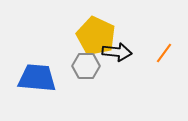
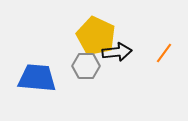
black arrow: rotated 12 degrees counterclockwise
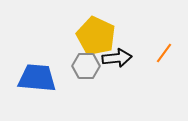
black arrow: moved 6 px down
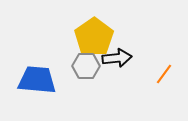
yellow pentagon: moved 2 px left, 1 px down; rotated 12 degrees clockwise
orange line: moved 21 px down
blue trapezoid: moved 2 px down
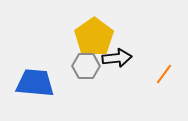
blue trapezoid: moved 2 px left, 3 px down
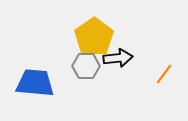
black arrow: moved 1 px right
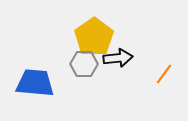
gray hexagon: moved 2 px left, 2 px up
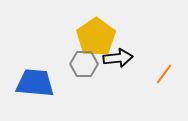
yellow pentagon: moved 2 px right
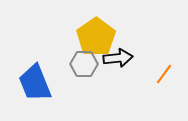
blue trapezoid: rotated 117 degrees counterclockwise
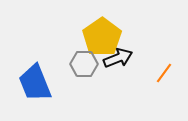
yellow pentagon: moved 6 px right
black arrow: rotated 16 degrees counterclockwise
orange line: moved 1 px up
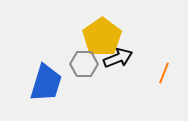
orange line: rotated 15 degrees counterclockwise
blue trapezoid: moved 11 px right; rotated 141 degrees counterclockwise
